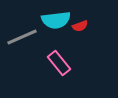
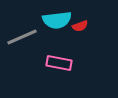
cyan semicircle: moved 1 px right
pink rectangle: rotated 40 degrees counterclockwise
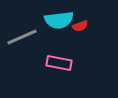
cyan semicircle: moved 2 px right
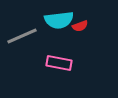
gray line: moved 1 px up
